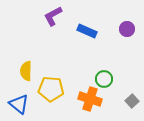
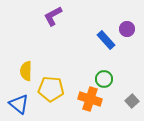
blue rectangle: moved 19 px right, 9 px down; rotated 24 degrees clockwise
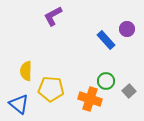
green circle: moved 2 px right, 2 px down
gray square: moved 3 px left, 10 px up
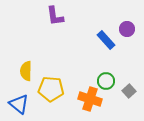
purple L-shape: moved 2 px right; rotated 70 degrees counterclockwise
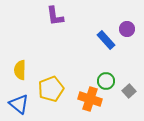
yellow semicircle: moved 6 px left, 1 px up
yellow pentagon: rotated 25 degrees counterclockwise
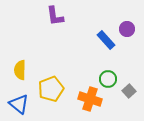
green circle: moved 2 px right, 2 px up
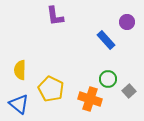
purple circle: moved 7 px up
yellow pentagon: rotated 25 degrees counterclockwise
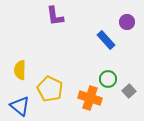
yellow pentagon: moved 1 px left
orange cross: moved 1 px up
blue triangle: moved 1 px right, 2 px down
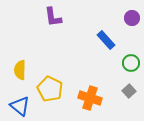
purple L-shape: moved 2 px left, 1 px down
purple circle: moved 5 px right, 4 px up
green circle: moved 23 px right, 16 px up
